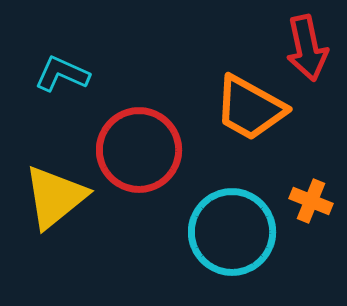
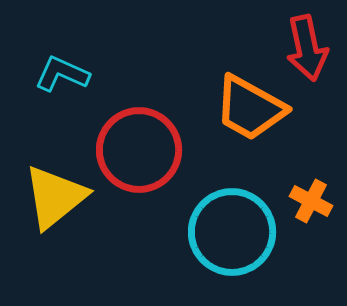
orange cross: rotated 6 degrees clockwise
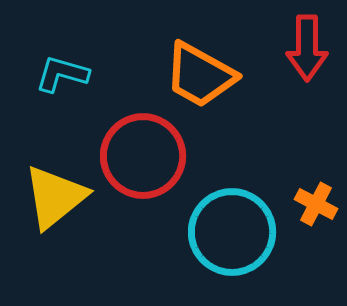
red arrow: rotated 12 degrees clockwise
cyan L-shape: rotated 8 degrees counterclockwise
orange trapezoid: moved 50 px left, 33 px up
red circle: moved 4 px right, 6 px down
orange cross: moved 5 px right, 3 px down
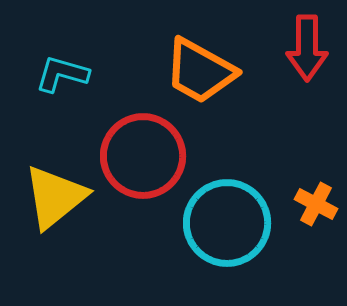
orange trapezoid: moved 4 px up
cyan circle: moved 5 px left, 9 px up
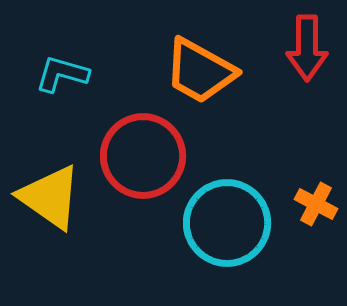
yellow triangle: moved 5 px left; rotated 46 degrees counterclockwise
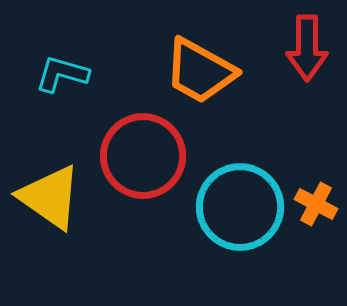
cyan circle: moved 13 px right, 16 px up
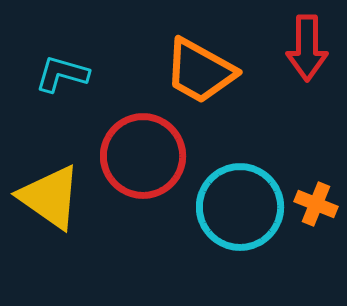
orange cross: rotated 6 degrees counterclockwise
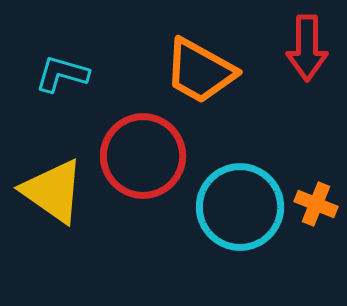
yellow triangle: moved 3 px right, 6 px up
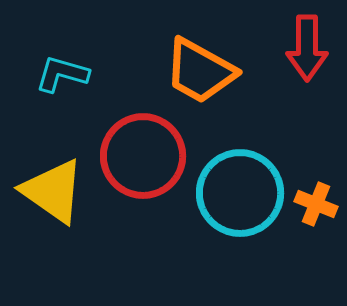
cyan circle: moved 14 px up
